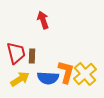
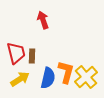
yellow cross: moved 1 px right, 3 px down
blue semicircle: rotated 80 degrees counterclockwise
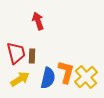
red arrow: moved 5 px left, 1 px down
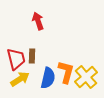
red trapezoid: moved 6 px down
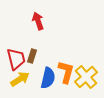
brown rectangle: rotated 16 degrees clockwise
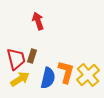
yellow cross: moved 2 px right, 2 px up
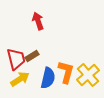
brown rectangle: rotated 40 degrees clockwise
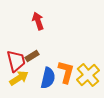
red trapezoid: moved 2 px down
yellow arrow: moved 1 px left, 1 px up
